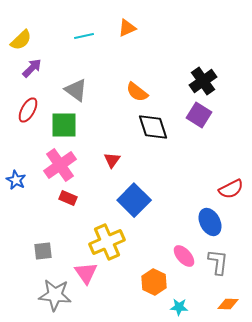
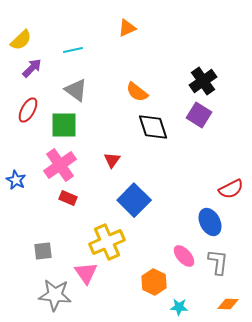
cyan line: moved 11 px left, 14 px down
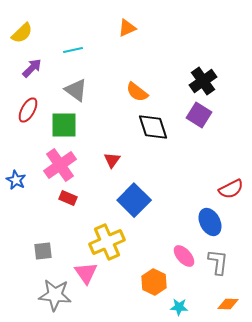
yellow semicircle: moved 1 px right, 7 px up
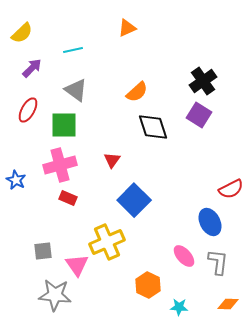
orange semicircle: rotated 80 degrees counterclockwise
pink cross: rotated 20 degrees clockwise
pink triangle: moved 9 px left, 8 px up
orange hexagon: moved 6 px left, 3 px down
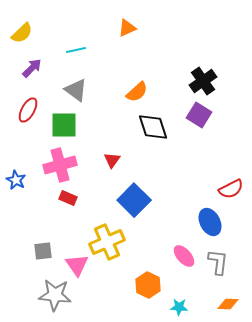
cyan line: moved 3 px right
